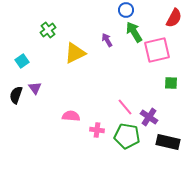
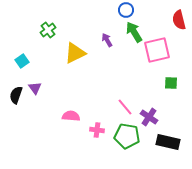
red semicircle: moved 5 px right, 2 px down; rotated 138 degrees clockwise
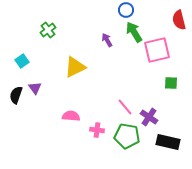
yellow triangle: moved 14 px down
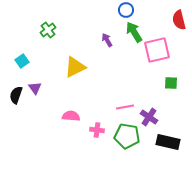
pink line: rotated 60 degrees counterclockwise
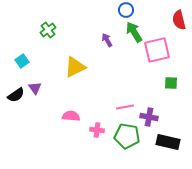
black semicircle: rotated 144 degrees counterclockwise
purple cross: rotated 24 degrees counterclockwise
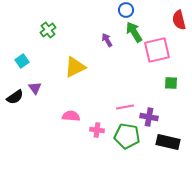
black semicircle: moved 1 px left, 2 px down
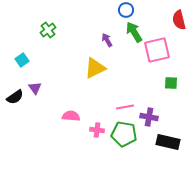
cyan square: moved 1 px up
yellow triangle: moved 20 px right, 1 px down
green pentagon: moved 3 px left, 2 px up
